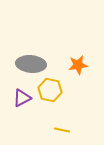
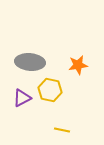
gray ellipse: moved 1 px left, 2 px up
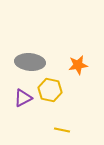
purple triangle: moved 1 px right
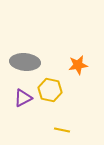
gray ellipse: moved 5 px left
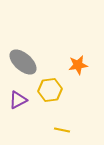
gray ellipse: moved 2 px left; rotated 36 degrees clockwise
yellow hexagon: rotated 20 degrees counterclockwise
purple triangle: moved 5 px left, 2 px down
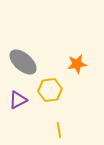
orange star: moved 1 px left, 1 px up
yellow line: moved 3 px left; rotated 70 degrees clockwise
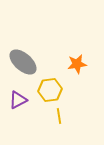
yellow line: moved 14 px up
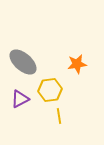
purple triangle: moved 2 px right, 1 px up
